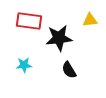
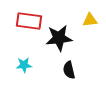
black semicircle: rotated 18 degrees clockwise
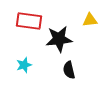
black star: moved 1 px down
cyan star: rotated 14 degrees counterclockwise
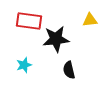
black star: moved 3 px left
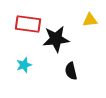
red rectangle: moved 1 px left, 3 px down
black semicircle: moved 2 px right, 1 px down
